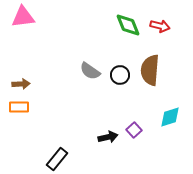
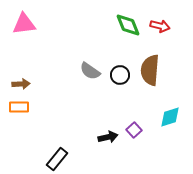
pink triangle: moved 1 px right, 7 px down
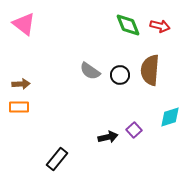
pink triangle: rotated 45 degrees clockwise
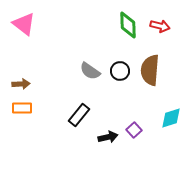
green diamond: rotated 20 degrees clockwise
black circle: moved 4 px up
orange rectangle: moved 3 px right, 1 px down
cyan diamond: moved 1 px right, 1 px down
black rectangle: moved 22 px right, 44 px up
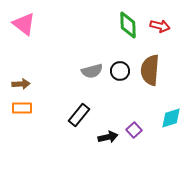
gray semicircle: moved 2 px right; rotated 50 degrees counterclockwise
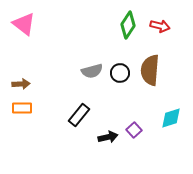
green diamond: rotated 36 degrees clockwise
black circle: moved 2 px down
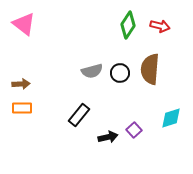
brown semicircle: moved 1 px up
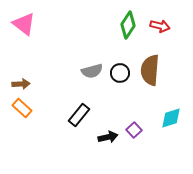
brown semicircle: moved 1 px down
orange rectangle: rotated 42 degrees clockwise
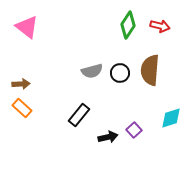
pink triangle: moved 3 px right, 3 px down
